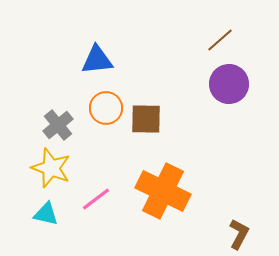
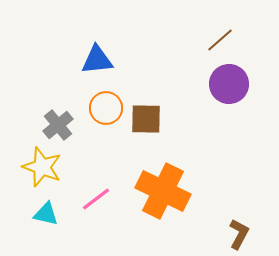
yellow star: moved 9 px left, 1 px up
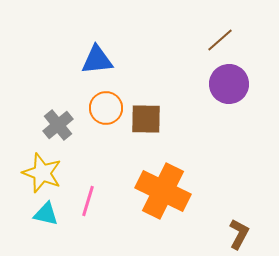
yellow star: moved 6 px down
pink line: moved 8 px left, 2 px down; rotated 36 degrees counterclockwise
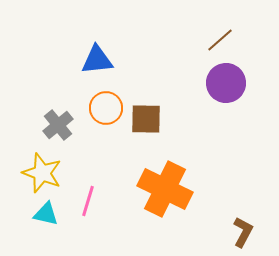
purple circle: moved 3 px left, 1 px up
orange cross: moved 2 px right, 2 px up
brown L-shape: moved 4 px right, 2 px up
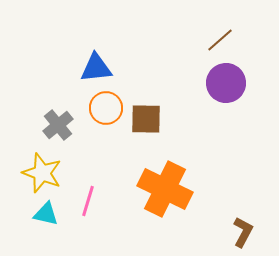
blue triangle: moved 1 px left, 8 px down
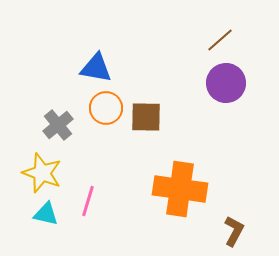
blue triangle: rotated 16 degrees clockwise
brown square: moved 2 px up
orange cross: moved 15 px right; rotated 18 degrees counterclockwise
brown L-shape: moved 9 px left, 1 px up
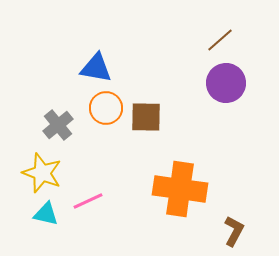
pink line: rotated 48 degrees clockwise
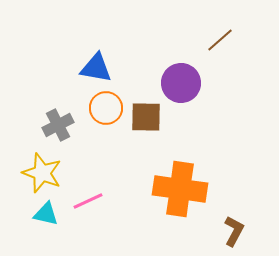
purple circle: moved 45 px left
gray cross: rotated 12 degrees clockwise
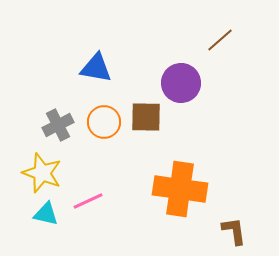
orange circle: moved 2 px left, 14 px down
brown L-shape: rotated 36 degrees counterclockwise
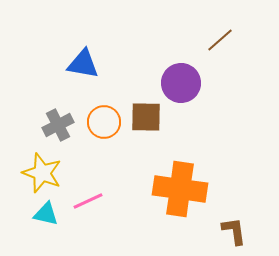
blue triangle: moved 13 px left, 4 px up
